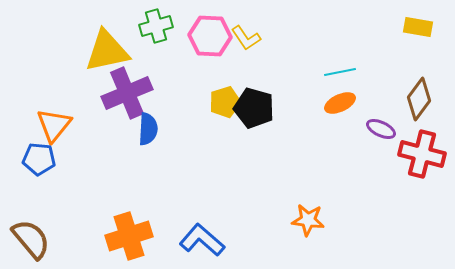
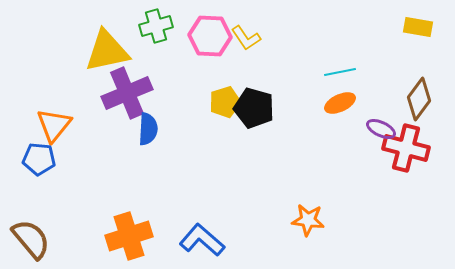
red cross: moved 16 px left, 6 px up
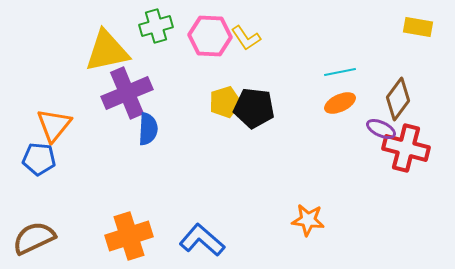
brown diamond: moved 21 px left
black pentagon: rotated 9 degrees counterclockwise
brown semicircle: moved 3 px right, 1 px up; rotated 75 degrees counterclockwise
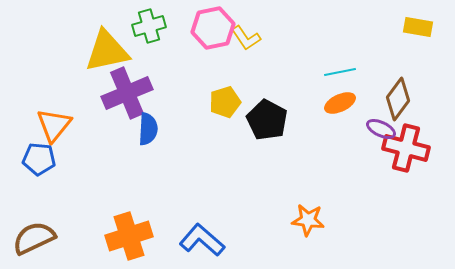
green cross: moved 7 px left
pink hexagon: moved 3 px right, 8 px up; rotated 15 degrees counterclockwise
black pentagon: moved 13 px right, 12 px down; rotated 21 degrees clockwise
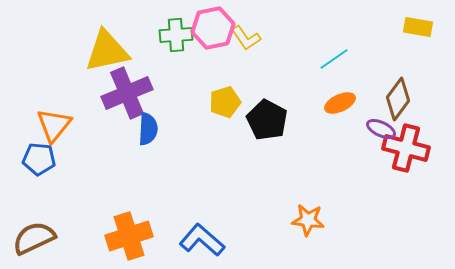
green cross: moved 27 px right, 9 px down; rotated 12 degrees clockwise
cyan line: moved 6 px left, 13 px up; rotated 24 degrees counterclockwise
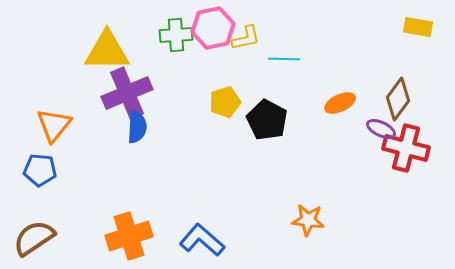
yellow L-shape: rotated 68 degrees counterclockwise
yellow triangle: rotated 12 degrees clockwise
cyan line: moved 50 px left; rotated 36 degrees clockwise
blue semicircle: moved 11 px left, 2 px up
blue pentagon: moved 1 px right, 11 px down
brown semicircle: rotated 9 degrees counterclockwise
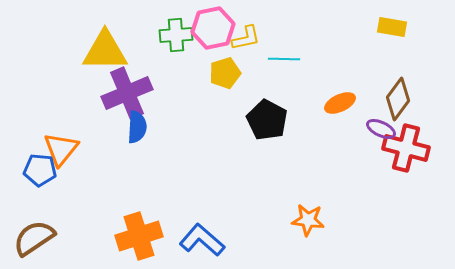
yellow rectangle: moved 26 px left
yellow triangle: moved 2 px left
yellow pentagon: moved 29 px up
orange triangle: moved 7 px right, 24 px down
orange cross: moved 10 px right
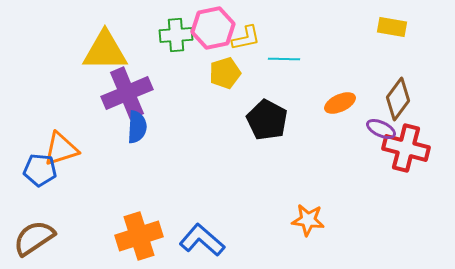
orange triangle: rotated 33 degrees clockwise
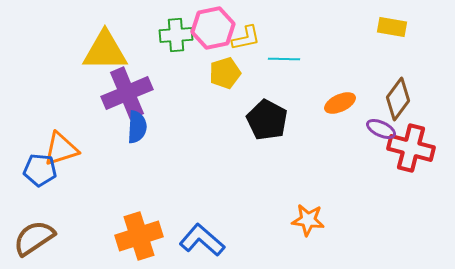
red cross: moved 5 px right
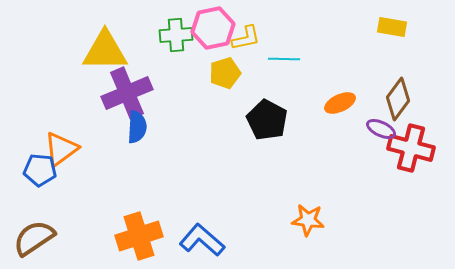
orange triangle: rotated 18 degrees counterclockwise
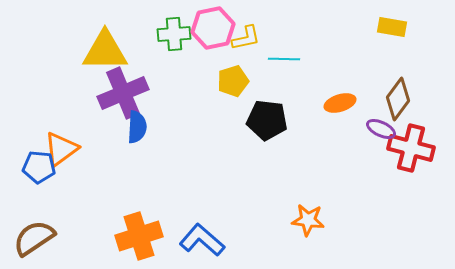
green cross: moved 2 px left, 1 px up
yellow pentagon: moved 8 px right, 8 px down
purple cross: moved 4 px left
orange ellipse: rotated 8 degrees clockwise
black pentagon: rotated 21 degrees counterclockwise
blue pentagon: moved 1 px left, 3 px up
